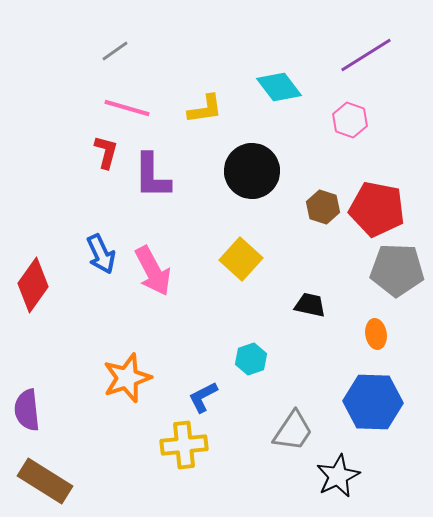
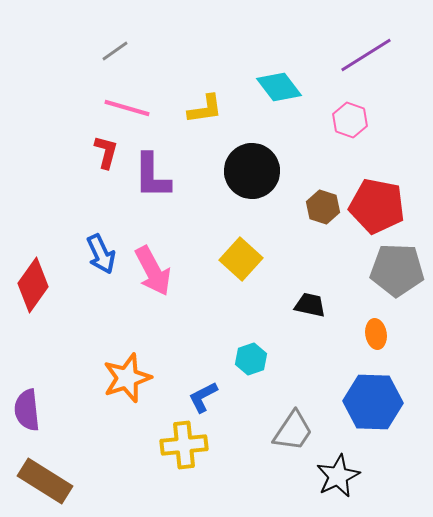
red pentagon: moved 3 px up
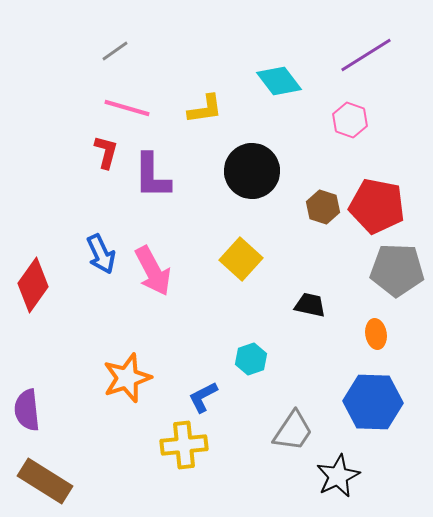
cyan diamond: moved 6 px up
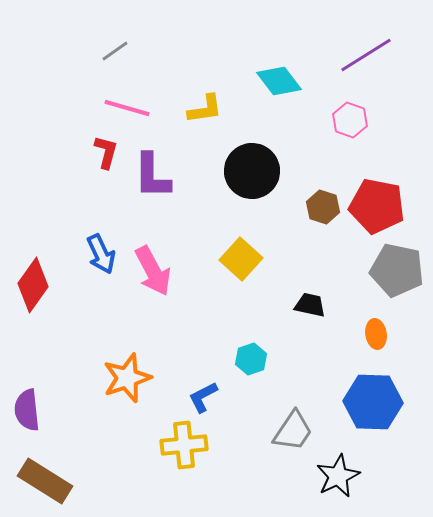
gray pentagon: rotated 10 degrees clockwise
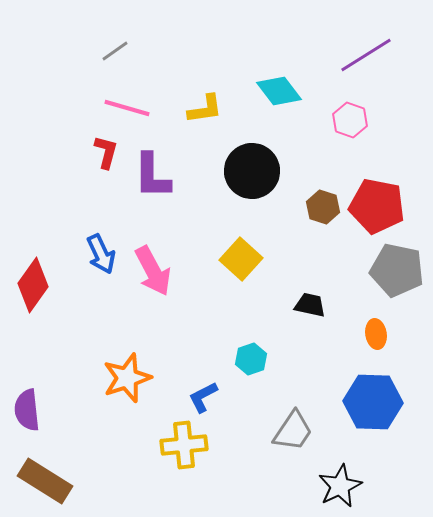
cyan diamond: moved 10 px down
black star: moved 2 px right, 10 px down
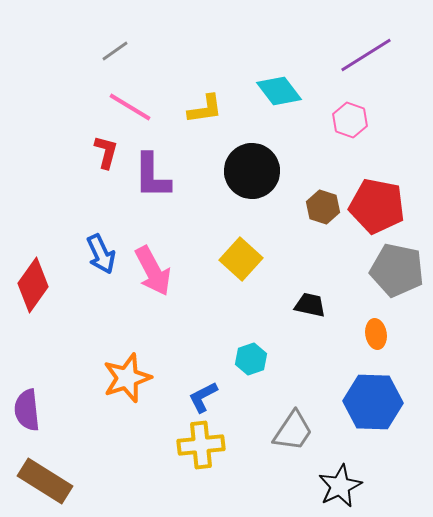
pink line: moved 3 px right, 1 px up; rotated 15 degrees clockwise
yellow cross: moved 17 px right
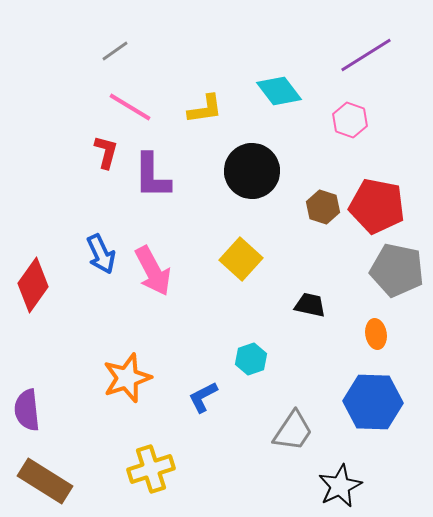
yellow cross: moved 50 px left, 24 px down; rotated 12 degrees counterclockwise
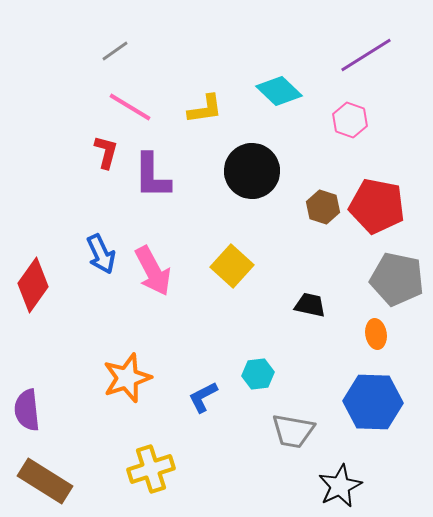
cyan diamond: rotated 9 degrees counterclockwise
yellow square: moved 9 px left, 7 px down
gray pentagon: moved 9 px down
cyan hexagon: moved 7 px right, 15 px down; rotated 12 degrees clockwise
gray trapezoid: rotated 66 degrees clockwise
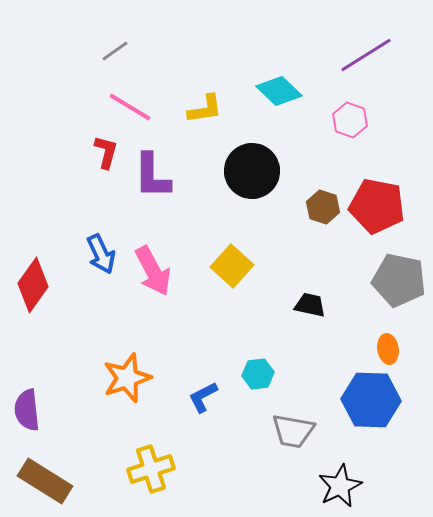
gray pentagon: moved 2 px right, 1 px down
orange ellipse: moved 12 px right, 15 px down
blue hexagon: moved 2 px left, 2 px up
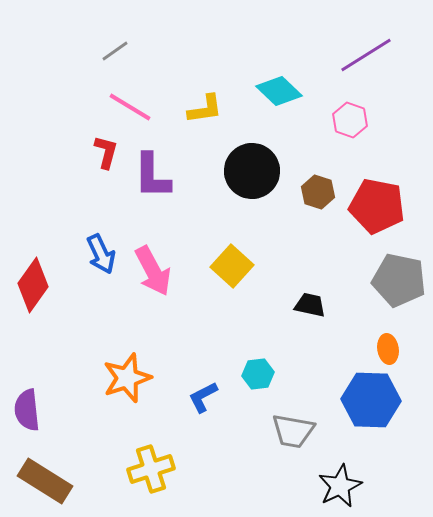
brown hexagon: moved 5 px left, 15 px up
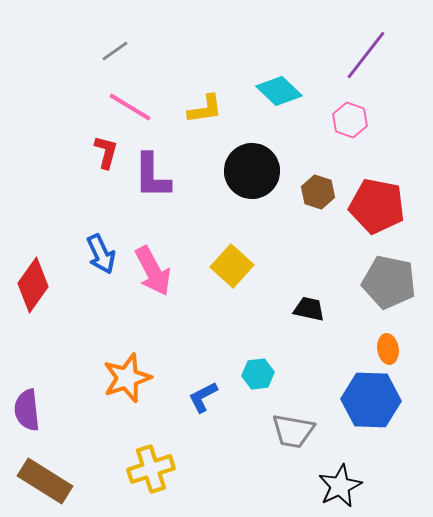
purple line: rotated 20 degrees counterclockwise
gray pentagon: moved 10 px left, 2 px down
black trapezoid: moved 1 px left, 4 px down
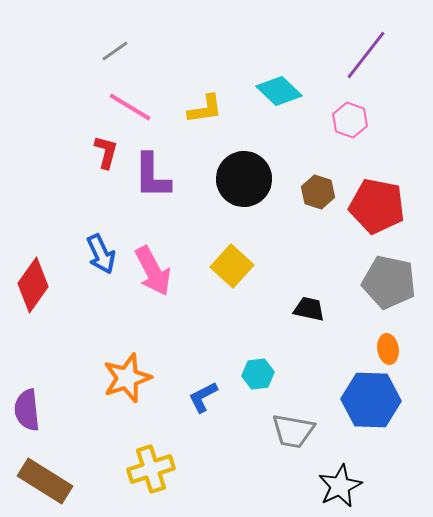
black circle: moved 8 px left, 8 px down
